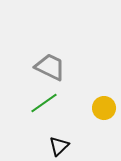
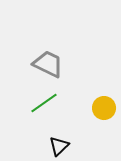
gray trapezoid: moved 2 px left, 3 px up
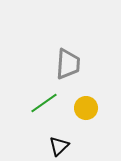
gray trapezoid: moved 20 px right; rotated 68 degrees clockwise
yellow circle: moved 18 px left
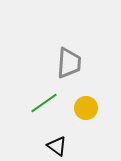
gray trapezoid: moved 1 px right, 1 px up
black triangle: moved 2 px left; rotated 40 degrees counterclockwise
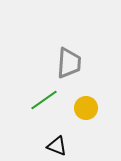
green line: moved 3 px up
black triangle: rotated 15 degrees counterclockwise
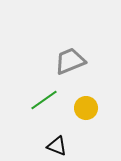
gray trapezoid: moved 1 px right, 2 px up; rotated 116 degrees counterclockwise
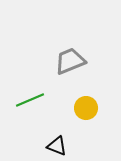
green line: moved 14 px left; rotated 12 degrees clockwise
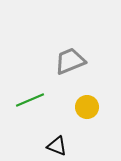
yellow circle: moved 1 px right, 1 px up
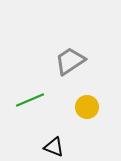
gray trapezoid: rotated 12 degrees counterclockwise
black triangle: moved 3 px left, 1 px down
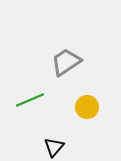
gray trapezoid: moved 4 px left, 1 px down
black triangle: rotated 50 degrees clockwise
